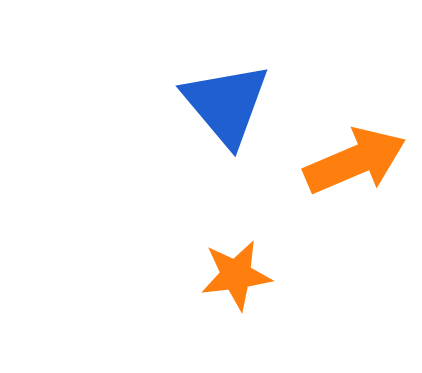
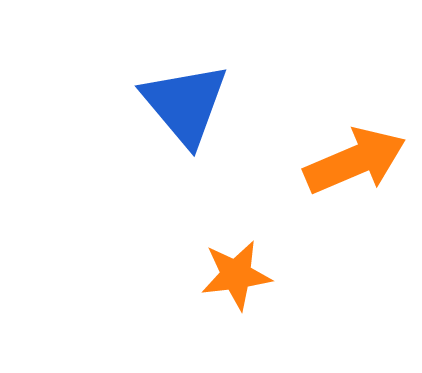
blue triangle: moved 41 px left
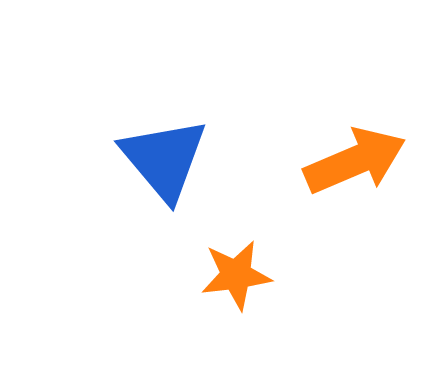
blue triangle: moved 21 px left, 55 px down
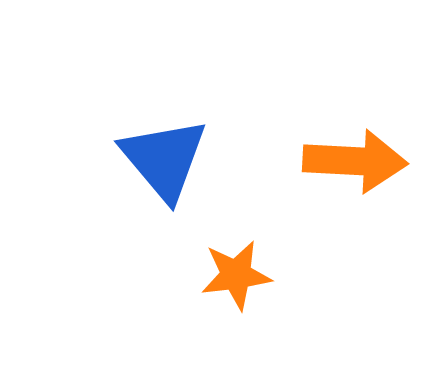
orange arrow: rotated 26 degrees clockwise
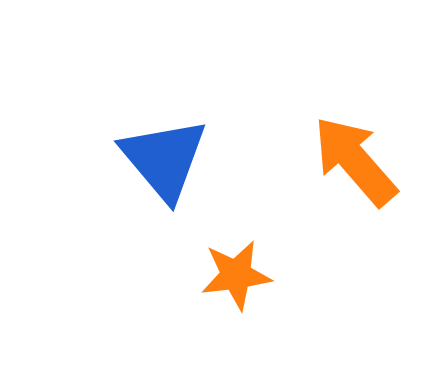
orange arrow: rotated 134 degrees counterclockwise
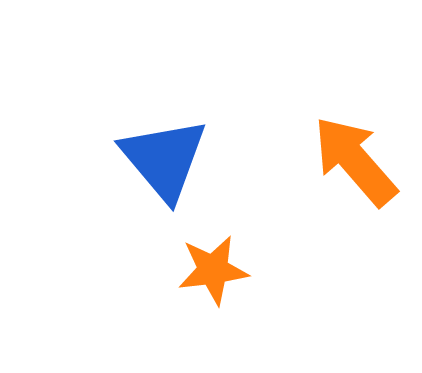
orange star: moved 23 px left, 5 px up
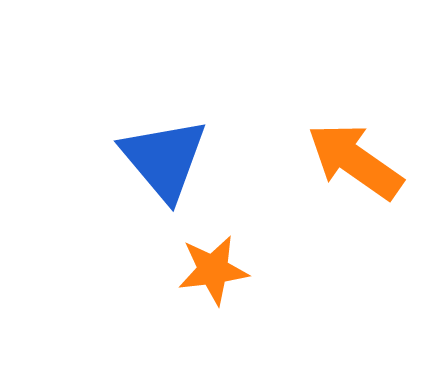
orange arrow: rotated 14 degrees counterclockwise
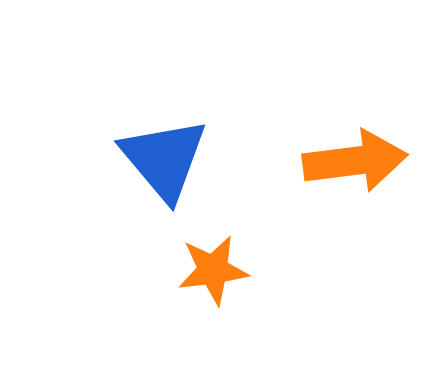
orange arrow: rotated 138 degrees clockwise
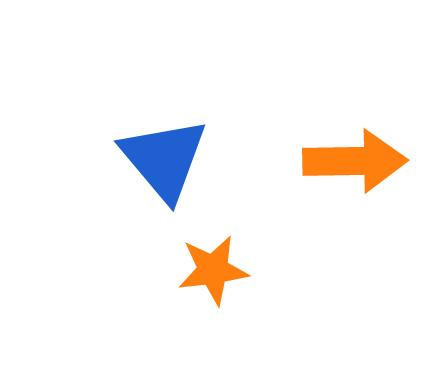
orange arrow: rotated 6 degrees clockwise
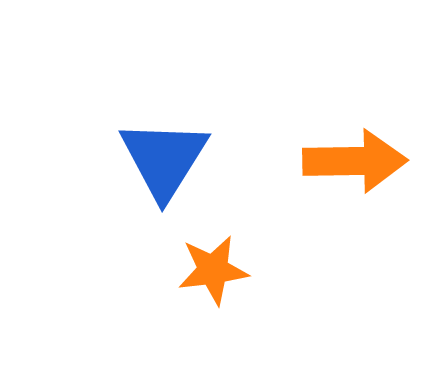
blue triangle: rotated 12 degrees clockwise
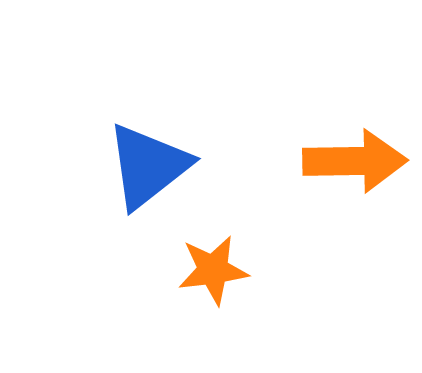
blue triangle: moved 16 px left, 7 px down; rotated 20 degrees clockwise
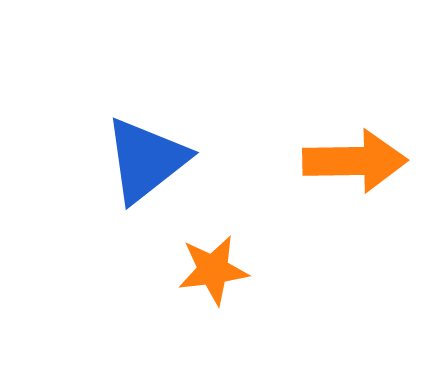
blue triangle: moved 2 px left, 6 px up
